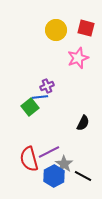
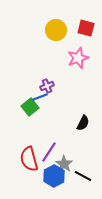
blue line: rotated 14 degrees counterclockwise
purple line: rotated 30 degrees counterclockwise
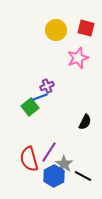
black semicircle: moved 2 px right, 1 px up
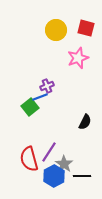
black line: moved 1 px left; rotated 30 degrees counterclockwise
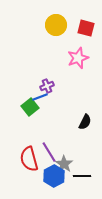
yellow circle: moved 5 px up
purple line: rotated 65 degrees counterclockwise
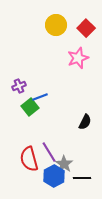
red square: rotated 30 degrees clockwise
purple cross: moved 28 px left
black line: moved 2 px down
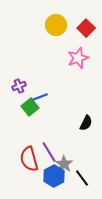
black semicircle: moved 1 px right, 1 px down
black line: rotated 54 degrees clockwise
